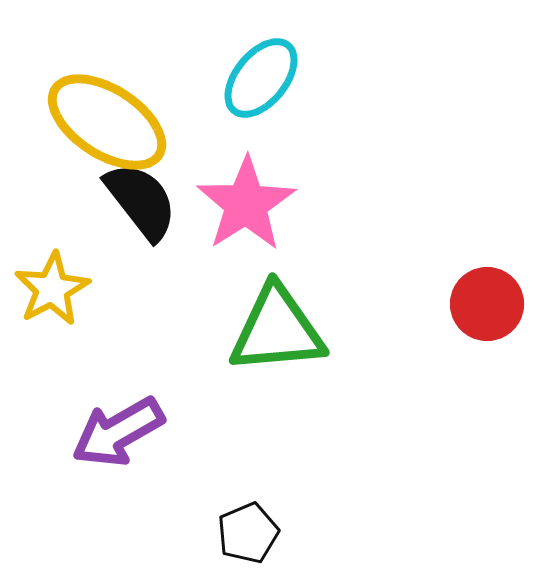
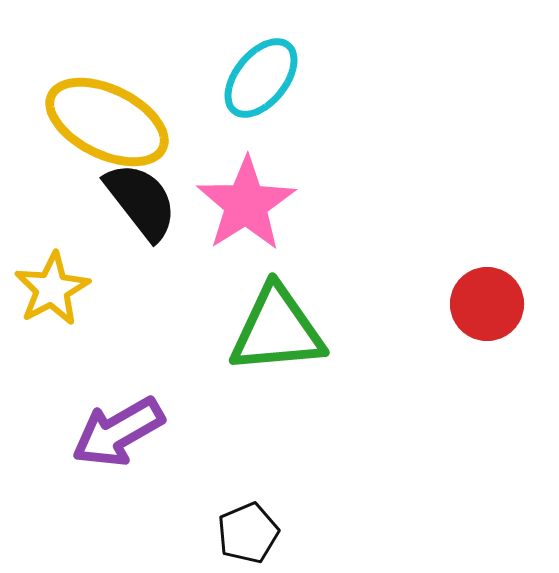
yellow ellipse: rotated 7 degrees counterclockwise
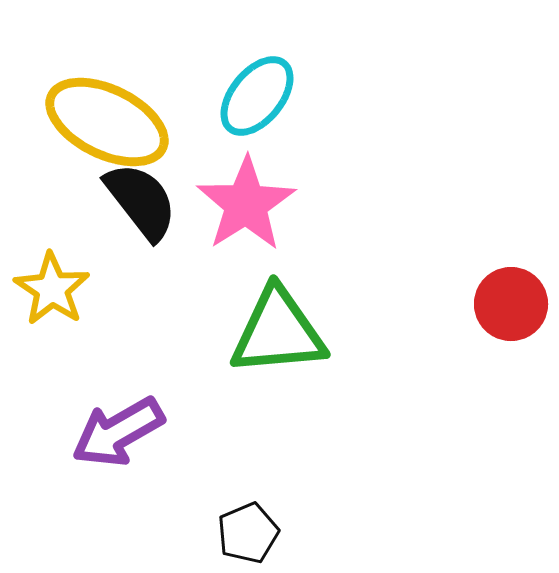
cyan ellipse: moved 4 px left, 18 px down
yellow star: rotated 10 degrees counterclockwise
red circle: moved 24 px right
green triangle: moved 1 px right, 2 px down
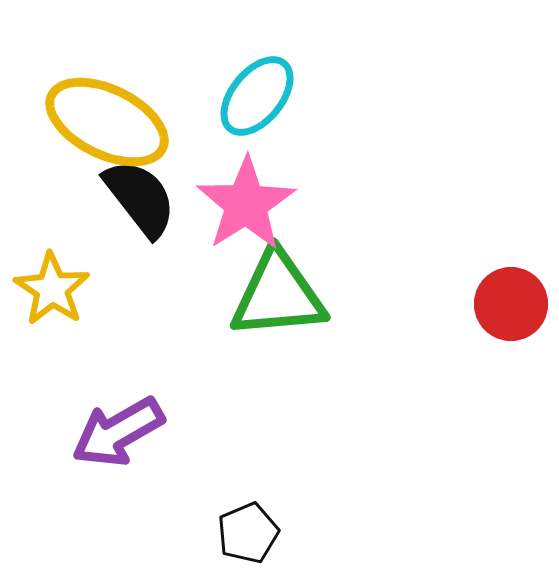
black semicircle: moved 1 px left, 3 px up
green triangle: moved 37 px up
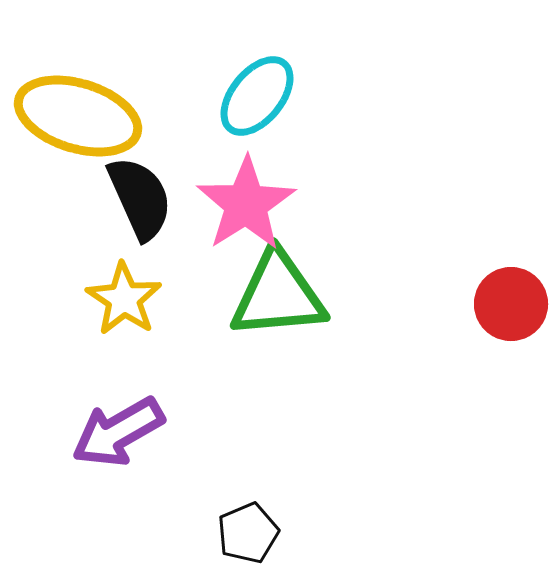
yellow ellipse: moved 29 px left, 6 px up; rotated 9 degrees counterclockwise
black semicircle: rotated 14 degrees clockwise
yellow star: moved 72 px right, 10 px down
